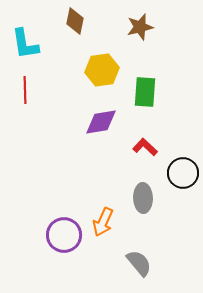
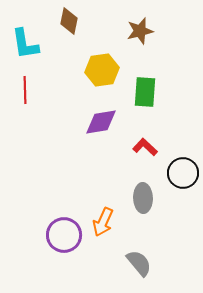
brown diamond: moved 6 px left
brown star: moved 4 px down
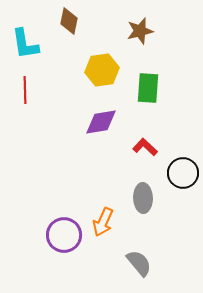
green rectangle: moved 3 px right, 4 px up
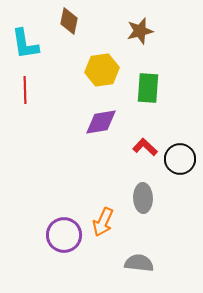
black circle: moved 3 px left, 14 px up
gray semicircle: rotated 44 degrees counterclockwise
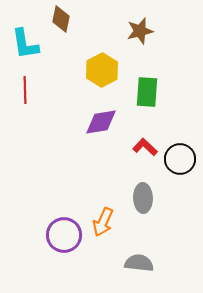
brown diamond: moved 8 px left, 2 px up
yellow hexagon: rotated 20 degrees counterclockwise
green rectangle: moved 1 px left, 4 px down
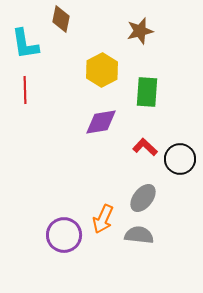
gray ellipse: rotated 40 degrees clockwise
orange arrow: moved 3 px up
gray semicircle: moved 28 px up
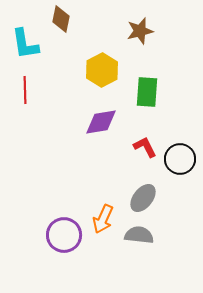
red L-shape: rotated 20 degrees clockwise
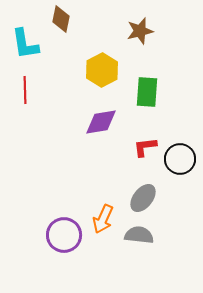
red L-shape: rotated 70 degrees counterclockwise
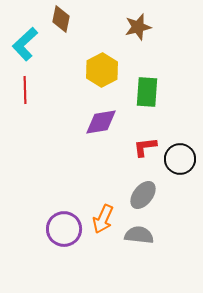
brown star: moved 2 px left, 4 px up
cyan L-shape: rotated 56 degrees clockwise
gray ellipse: moved 3 px up
purple circle: moved 6 px up
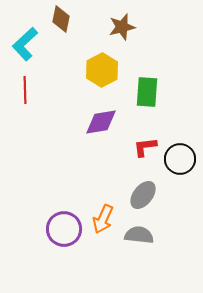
brown star: moved 16 px left
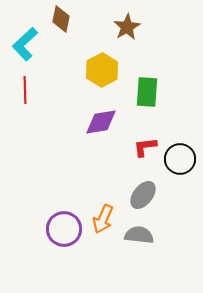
brown star: moved 5 px right; rotated 16 degrees counterclockwise
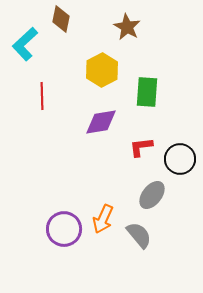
brown star: rotated 12 degrees counterclockwise
red line: moved 17 px right, 6 px down
red L-shape: moved 4 px left
gray ellipse: moved 9 px right
gray semicircle: rotated 44 degrees clockwise
